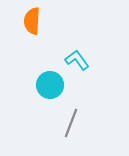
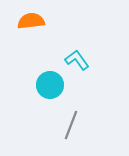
orange semicircle: moved 1 px left; rotated 80 degrees clockwise
gray line: moved 2 px down
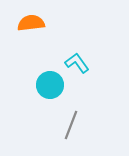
orange semicircle: moved 2 px down
cyan L-shape: moved 3 px down
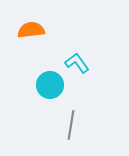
orange semicircle: moved 7 px down
gray line: rotated 12 degrees counterclockwise
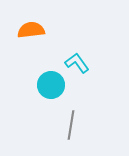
cyan circle: moved 1 px right
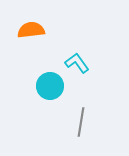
cyan circle: moved 1 px left, 1 px down
gray line: moved 10 px right, 3 px up
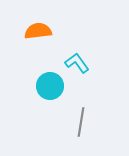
orange semicircle: moved 7 px right, 1 px down
